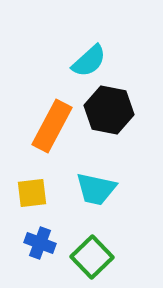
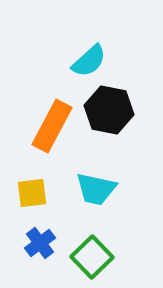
blue cross: rotated 32 degrees clockwise
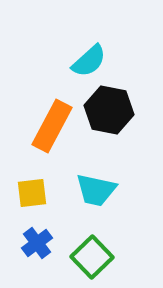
cyan trapezoid: moved 1 px down
blue cross: moved 3 px left
